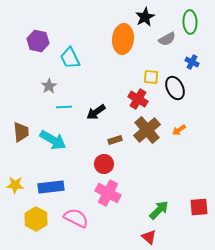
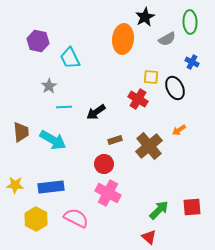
brown cross: moved 2 px right, 16 px down
red square: moved 7 px left
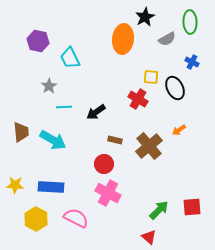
brown rectangle: rotated 32 degrees clockwise
blue rectangle: rotated 10 degrees clockwise
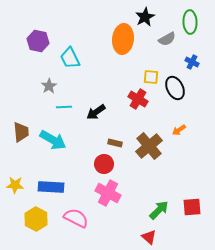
brown rectangle: moved 3 px down
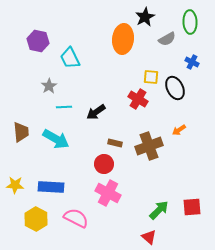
cyan arrow: moved 3 px right, 1 px up
brown cross: rotated 20 degrees clockwise
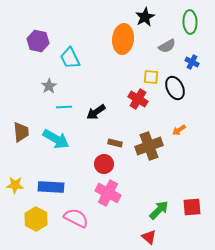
gray semicircle: moved 7 px down
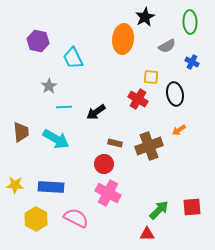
cyan trapezoid: moved 3 px right
black ellipse: moved 6 px down; rotated 15 degrees clockwise
red triangle: moved 2 px left, 3 px up; rotated 42 degrees counterclockwise
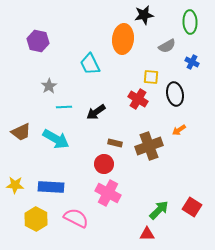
black star: moved 1 px left, 2 px up; rotated 18 degrees clockwise
cyan trapezoid: moved 17 px right, 6 px down
brown trapezoid: rotated 70 degrees clockwise
red square: rotated 36 degrees clockwise
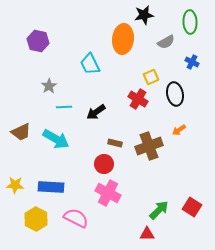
gray semicircle: moved 1 px left, 4 px up
yellow square: rotated 28 degrees counterclockwise
